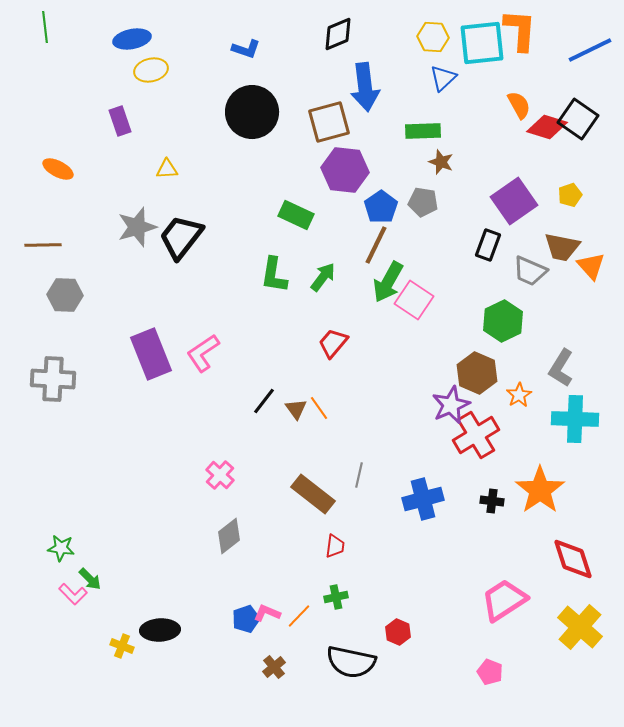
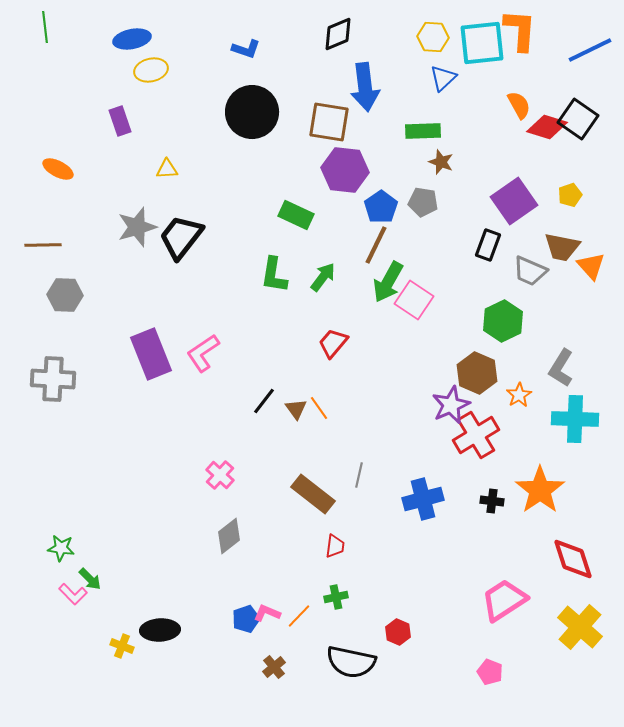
brown square at (329, 122): rotated 24 degrees clockwise
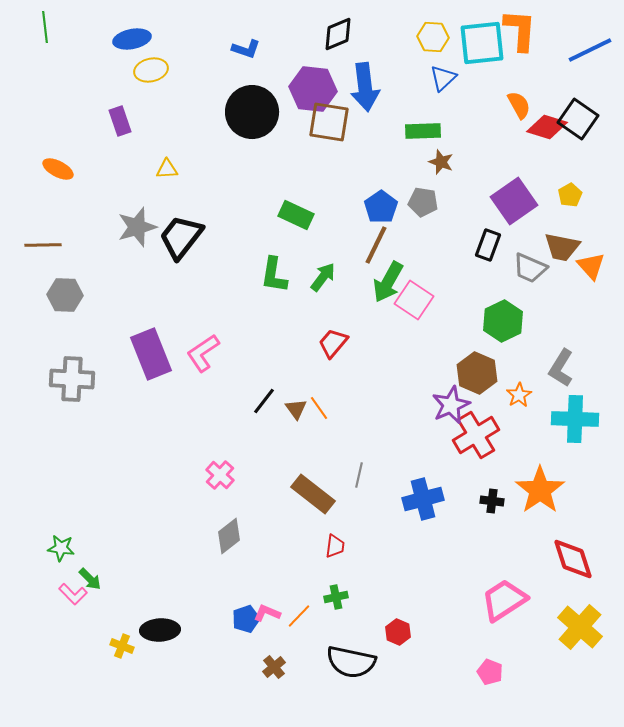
purple hexagon at (345, 170): moved 32 px left, 81 px up
yellow pentagon at (570, 195): rotated 10 degrees counterclockwise
gray trapezoid at (530, 271): moved 3 px up
gray cross at (53, 379): moved 19 px right
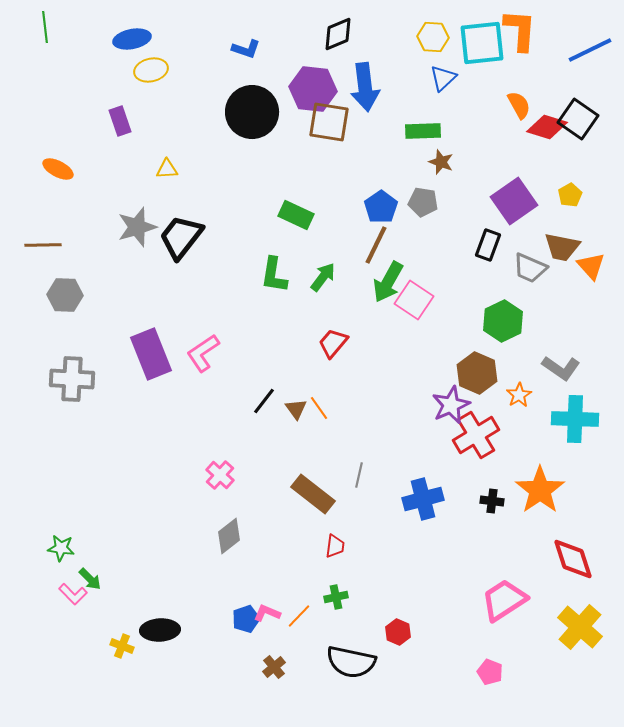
gray L-shape at (561, 368): rotated 87 degrees counterclockwise
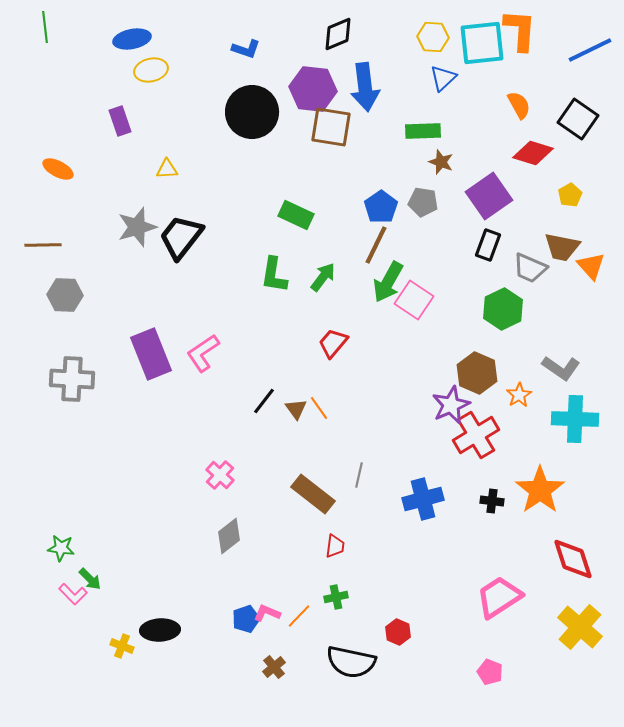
brown square at (329, 122): moved 2 px right, 5 px down
red diamond at (547, 127): moved 14 px left, 26 px down
purple square at (514, 201): moved 25 px left, 5 px up
green hexagon at (503, 321): moved 12 px up
pink trapezoid at (504, 600): moved 5 px left, 3 px up
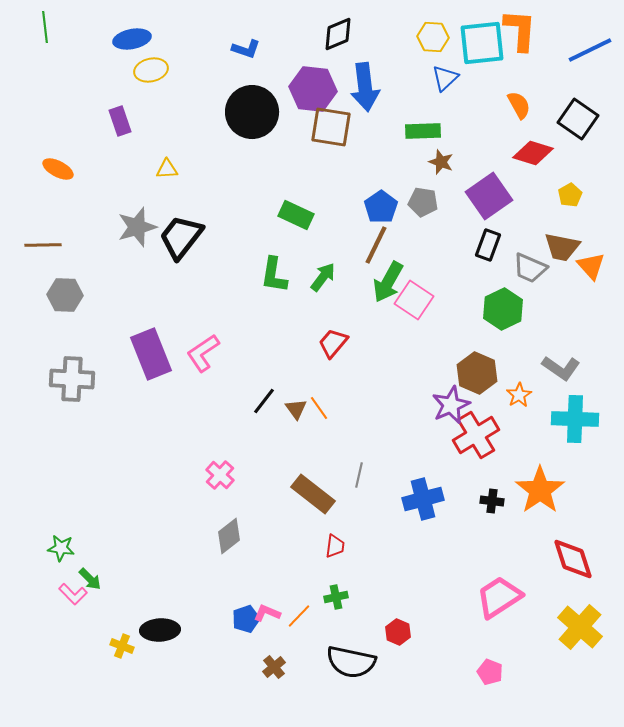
blue triangle at (443, 78): moved 2 px right
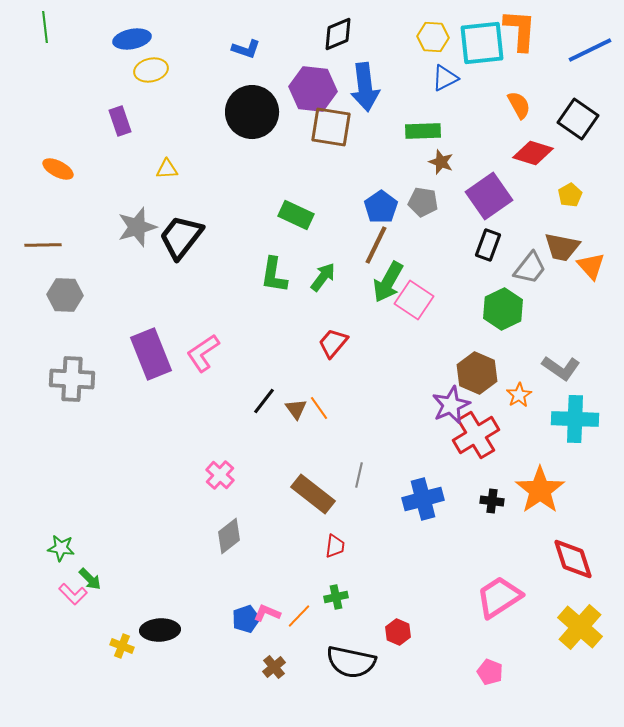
blue triangle at (445, 78): rotated 16 degrees clockwise
gray trapezoid at (530, 268): rotated 75 degrees counterclockwise
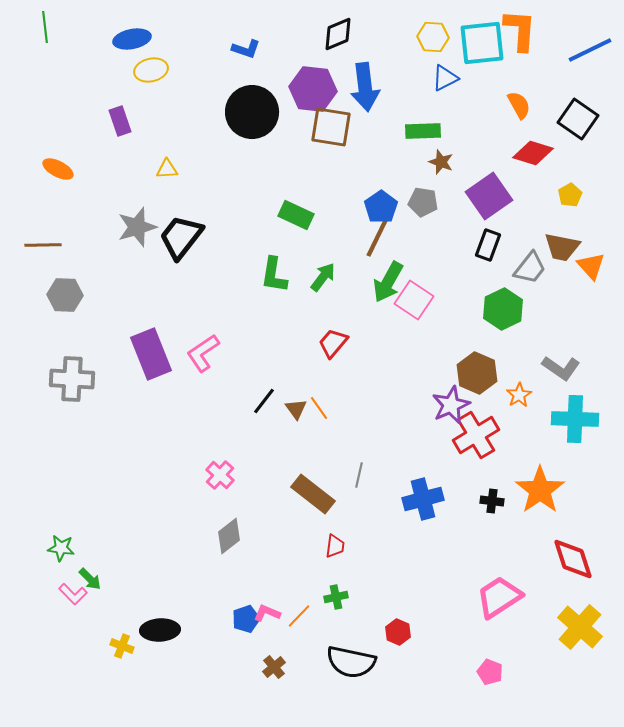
brown line at (376, 245): moved 1 px right, 7 px up
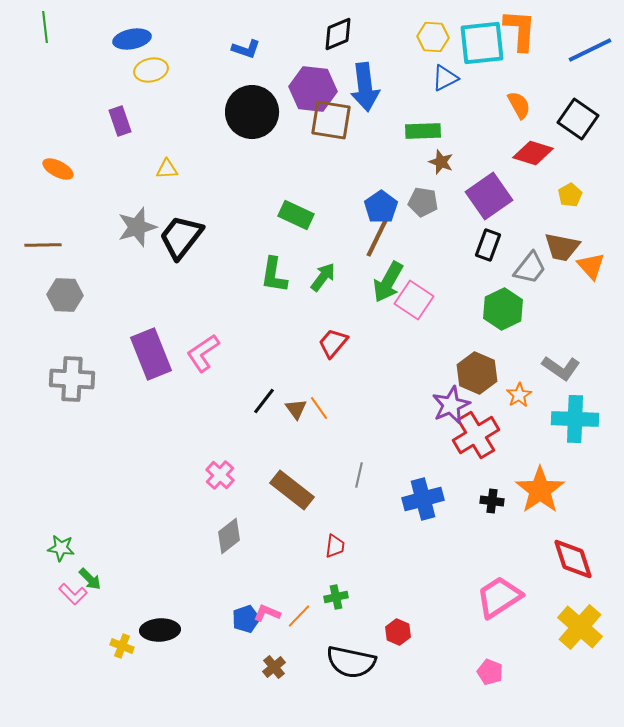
brown square at (331, 127): moved 7 px up
brown rectangle at (313, 494): moved 21 px left, 4 px up
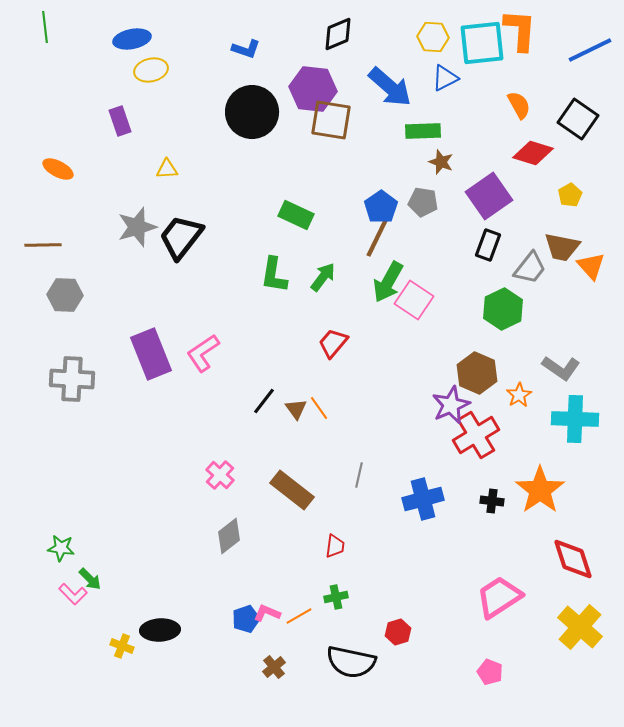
blue arrow at (365, 87): moved 25 px right; rotated 42 degrees counterclockwise
orange line at (299, 616): rotated 16 degrees clockwise
red hexagon at (398, 632): rotated 20 degrees clockwise
